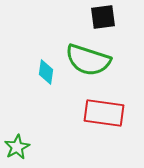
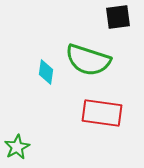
black square: moved 15 px right
red rectangle: moved 2 px left
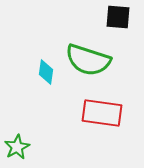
black square: rotated 12 degrees clockwise
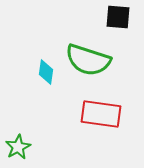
red rectangle: moved 1 px left, 1 px down
green star: moved 1 px right
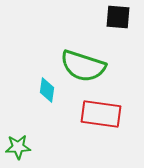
green semicircle: moved 5 px left, 6 px down
cyan diamond: moved 1 px right, 18 px down
green star: rotated 25 degrees clockwise
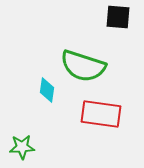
green star: moved 4 px right
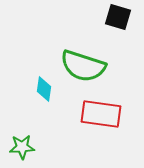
black square: rotated 12 degrees clockwise
cyan diamond: moved 3 px left, 1 px up
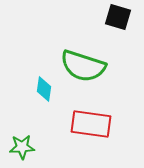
red rectangle: moved 10 px left, 10 px down
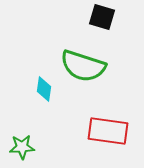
black square: moved 16 px left
red rectangle: moved 17 px right, 7 px down
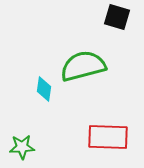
black square: moved 15 px right
green semicircle: rotated 147 degrees clockwise
red rectangle: moved 6 px down; rotated 6 degrees counterclockwise
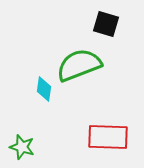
black square: moved 11 px left, 7 px down
green semicircle: moved 4 px left, 1 px up; rotated 6 degrees counterclockwise
green star: rotated 20 degrees clockwise
